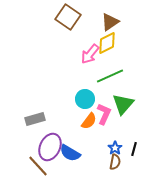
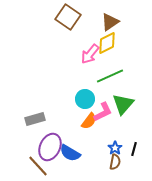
pink L-shape: moved 1 px left, 2 px up; rotated 40 degrees clockwise
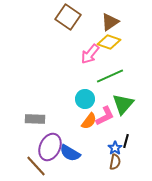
yellow diamond: moved 2 px right, 1 px up; rotated 45 degrees clockwise
pink L-shape: moved 2 px right, 4 px down
gray rectangle: rotated 18 degrees clockwise
black line: moved 8 px left, 8 px up
brown line: moved 2 px left
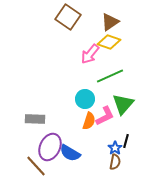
orange semicircle: rotated 18 degrees counterclockwise
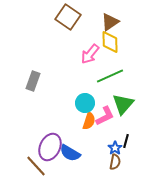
yellow diamond: moved 1 px right; rotated 70 degrees clockwise
cyan circle: moved 4 px down
gray rectangle: moved 2 px left, 38 px up; rotated 72 degrees counterclockwise
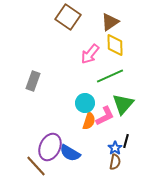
yellow diamond: moved 5 px right, 3 px down
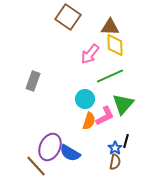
brown triangle: moved 5 px down; rotated 36 degrees clockwise
cyan circle: moved 4 px up
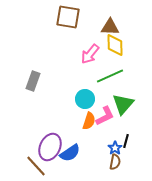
brown square: rotated 25 degrees counterclockwise
blue semicircle: rotated 65 degrees counterclockwise
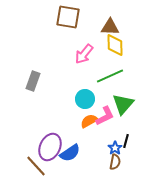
pink arrow: moved 6 px left
orange semicircle: rotated 138 degrees counterclockwise
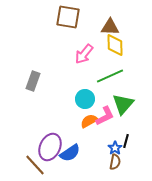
brown line: moved 1 px left, 1 px up
